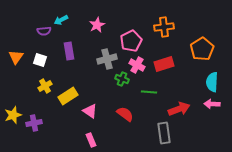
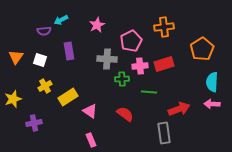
gray cross: rotated 18 degrees clockwise
pink cross: moved 3 px right, 1 px down; rotated 35 degrees counterclockwise
green cross: rotated 24 degrees counterclockwise
yellow rectangle: moved 1 px down
yellow star: moved 16 px up
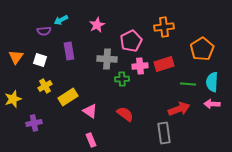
green line: moved 39 px right, 8 px up
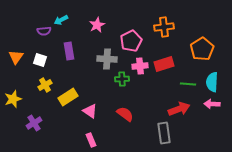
yellow cross: moved 1 px up
purple cross: rotated 21 degrees counterclockwise
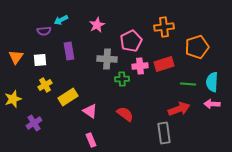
orange pentagon: moved 5 px left, 2 px up; rotated 15 degrees clockwise
white square: rotated 24 degrees counterclockwise
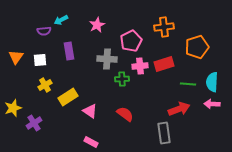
yellow star: moved 9 px down
pink rectangle: moved 2 px down; rotated 40 degrees counterclockwise
